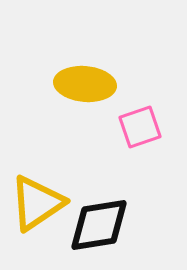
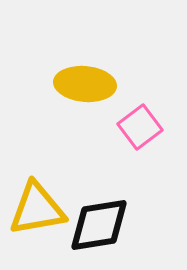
pink square: rotated 18 degrees counterclockwise
yellow triangle: moved 6 px down; rotated 24 degrees clockwise
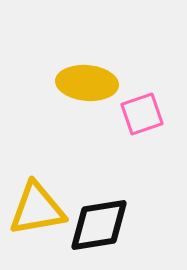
yellow ellipse: moved 2 px right, 1 px up
pink square: moved 2 px right, 13 px up; rotated 18 degrees clockwise
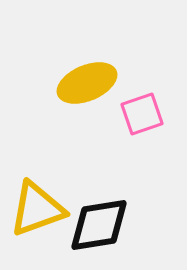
yellow ellipse: rotated 28 degrees counterclockwise
yellow triangle: rotated 10 degrees counterclockwise
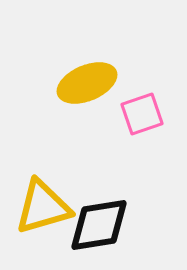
yellow triangle: moved 6 px right, 2 px up; rotated 4 degrees clockwise
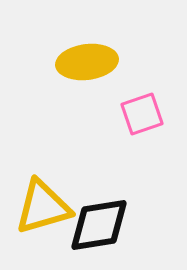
yellow ellipse: moved 21 px up; rotated 16 degrees clockwise
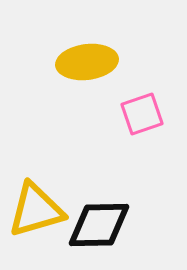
yellow triangle: moved 7 px left, 3 px down
black diamond: rotated 8 degrees clockwise
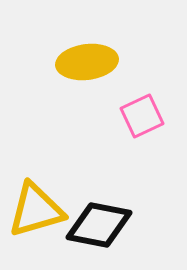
pink square: moved 2 px down; rotated 6 degrees counterclockwise
black diamond: rotated 12 degrees clockwise
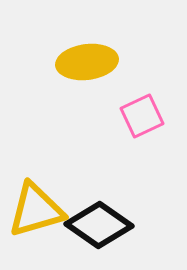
black diamond: rotated 24 degrees clockwise
